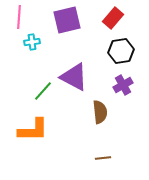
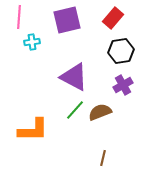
green line: moved 32 px right, 19 px down
brown semicircle: rotated 105 degrees counterclockwise
brown line: rotated 70 degrees counterclockwise
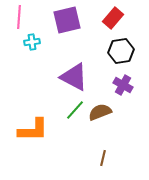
purple cross: rotated 30 degrees counterclockwise
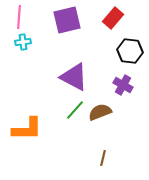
cyan cross: moved 9 px left
black hexagon: moved 9 px right; rotated 15 degrees clockwise
orange L-shape: moved 6 px left, 1 px up
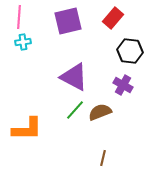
purple square: moved 1 px right, 1 px down
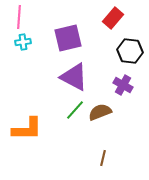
purple square: moved 17 px down
